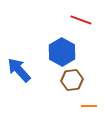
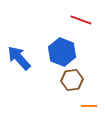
blue hexagon: rotated 8 degrees counterclockwise
blue arrow: moved 12 px up
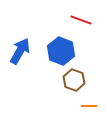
blue hexagon: moved 1 px left, 1 px up
blue arrow: moved 1 px right, 7 px up; rotated 72 degrees clockwise
brown hexagon: moved 2 px right; rotated 25 degrees clockwise
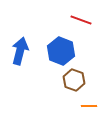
blue arrow: rotated 16 degrees counterclockwise
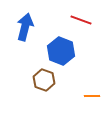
blue arrow: moved 5 px right, 24 px up
brown hexagon: moved 30 px left
orange line: moved 3 px right, 10 px up
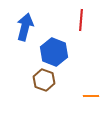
red line: rotated 75 degrees clockwise
blue hexagon: moved 7 px left, 1 px down
orange line: moved 1 px left
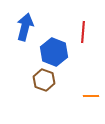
red line: moved 2 px right, 12 px down
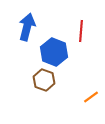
blue arrow: moved 2 px right
red line: moved 2 px left, 1 px up
orange line: moved 1 px down; rotated 35 degrees counterclockwise
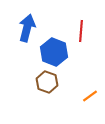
blue arrow: moved 1 px down
brown hexagon: moved 3 px right, 2 px down
orange line: moved 1 px left, 1 px up
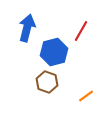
red line: rotated 25 degrees clockwise
blue hexagon: rotated 24 degrees clockwise
orange line: moved 4 px left
